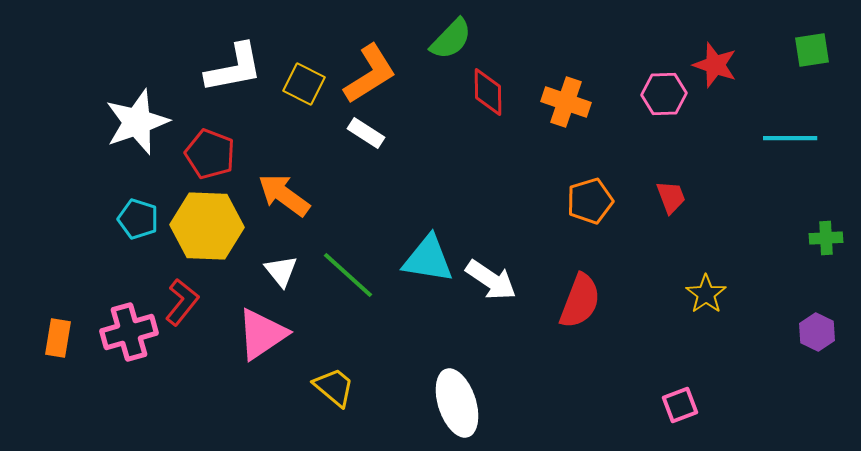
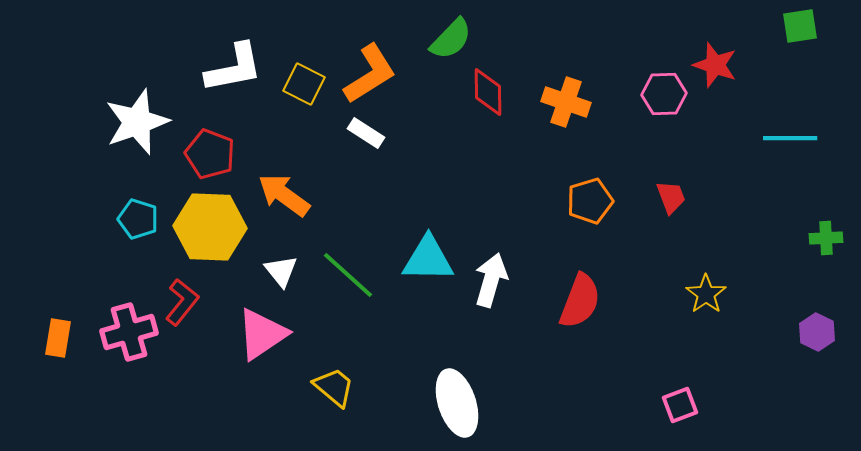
green square: moved 12 px left, 24 px up
yellow hexagon: moved 3 px right, 1 px down
cyan triangle: rotated 8 degrees counterclockwise
white arrow: rotated 108 degrees counterclockwise
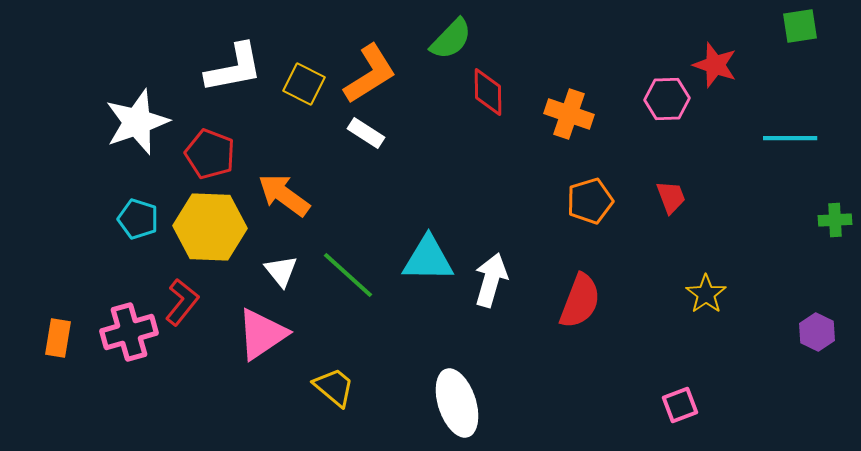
pink hexagon: moved 3 px right, 5 px down
orange cross: moved 3 px right, 12 px down
green cross: moved 9 px right, 18 px up
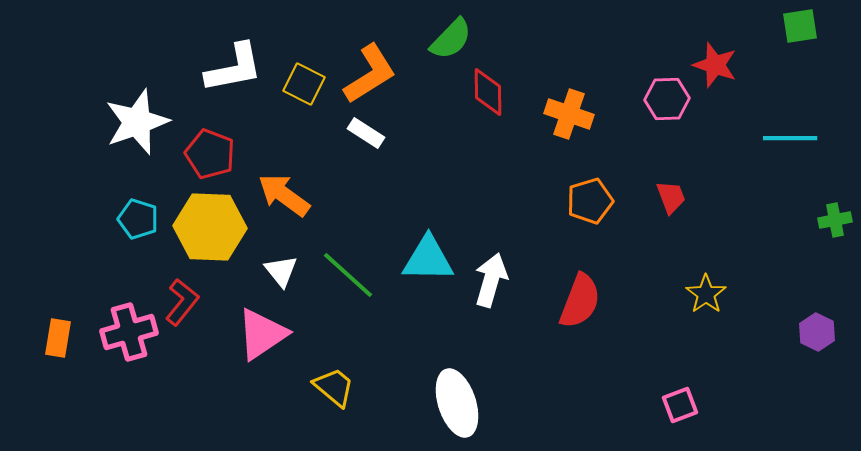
green cross: rotated 8 degrees counterclockwise
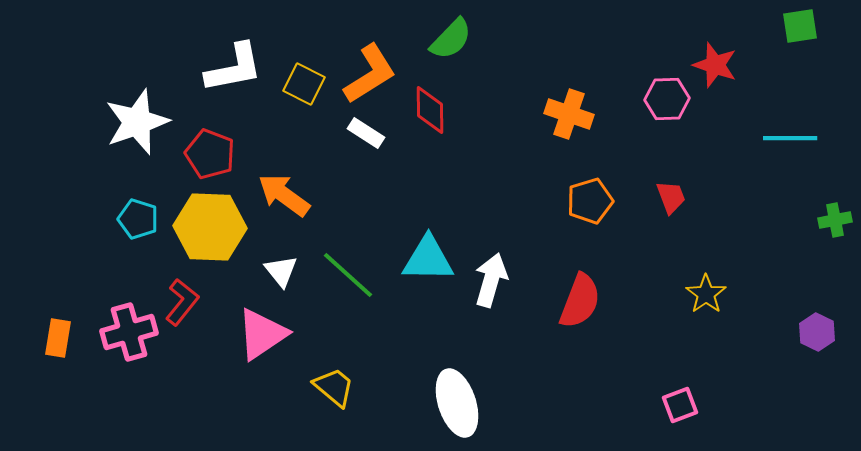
red diamond: moved 58 px left, 18 px down
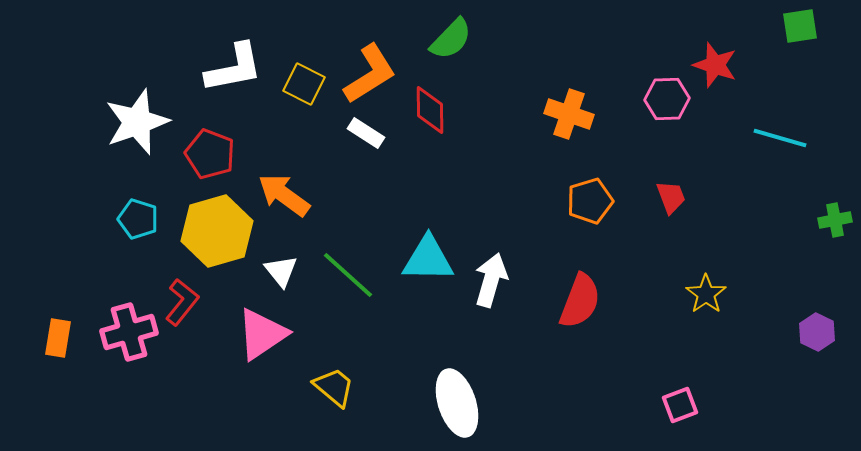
cyan line: moved 10 px left; rotated 16 degrees clockwise
yellow hexagon: moved 7 px right, 4 px down; rotated 18 degrees counterclockwise
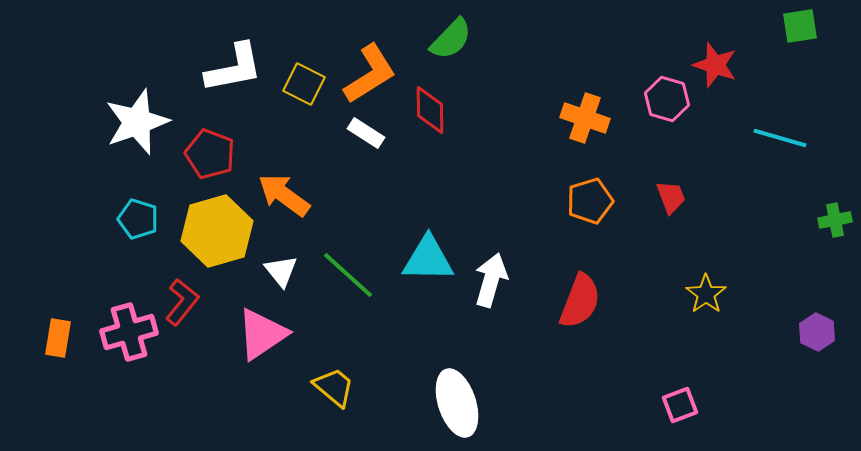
pink hexagon: rotated 18 degrees clockwise
orange cross: moved 16 px right, 4 px down
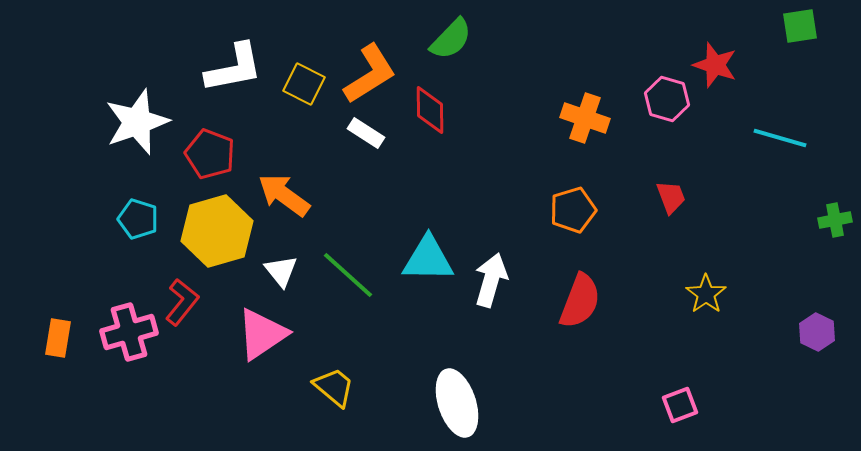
orange pentagon: moved 17 px left, 9 px down
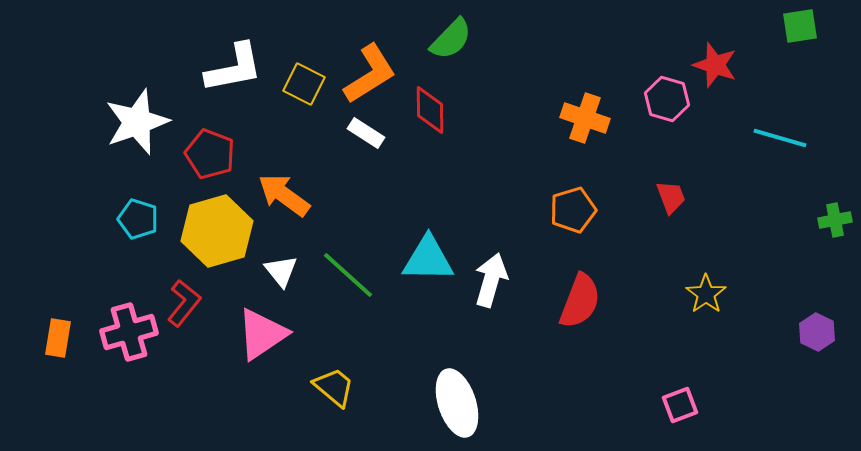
red L-shape: moved 2 px right, 1 px down
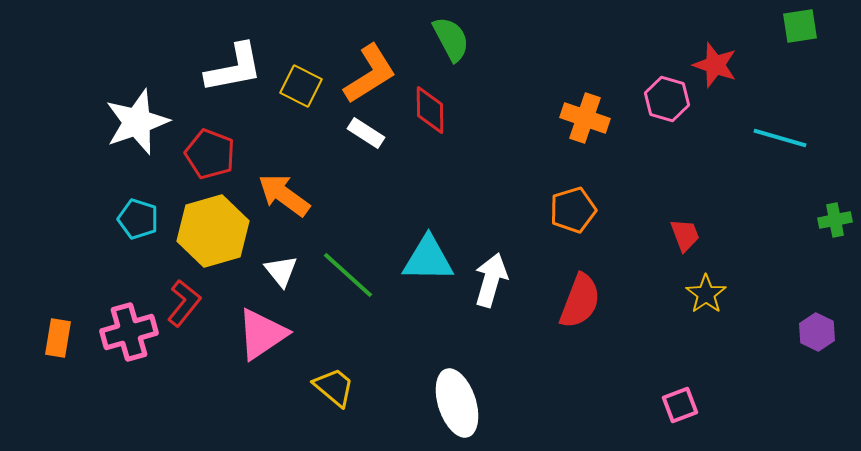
green semicircle: rotated 72 degrees counterclockwise
yellow square: moved 3 px left, 2 px down
red trapezoid: moved 14 px right, 38 px down
yellow hexagon: moved 4 px left
